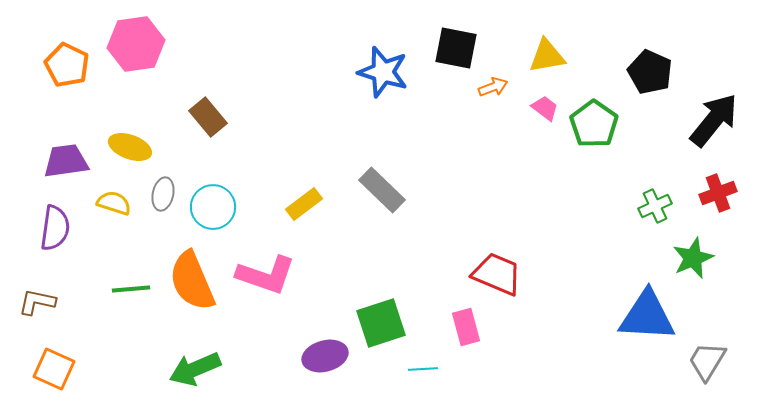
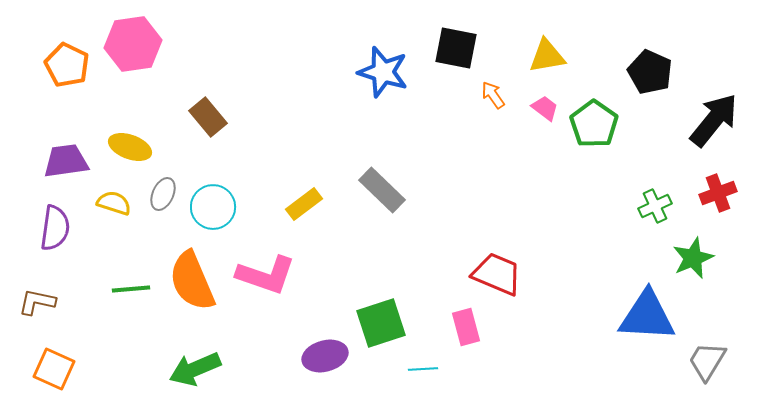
pink hexagon: moved 3 px left
orange arrow: moved 8 px down; rotated 104 degrees counterclockwise
gray ellipse: rotated 12 degrees clockwise
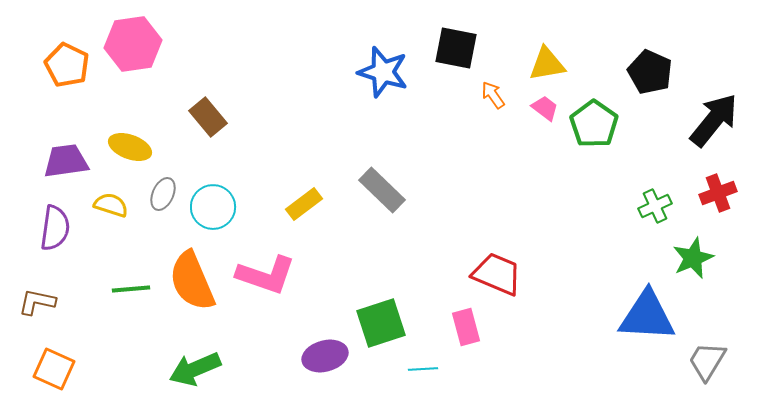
yellow triangle: moved 8 px down
yellow semicircle: moved 3 px left, 2 px down
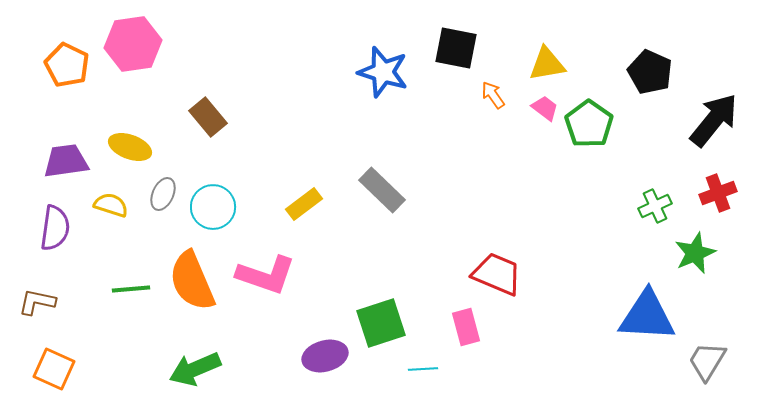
green pentagon: moved 5 px left
green star: moved 2 px right, 5 px up
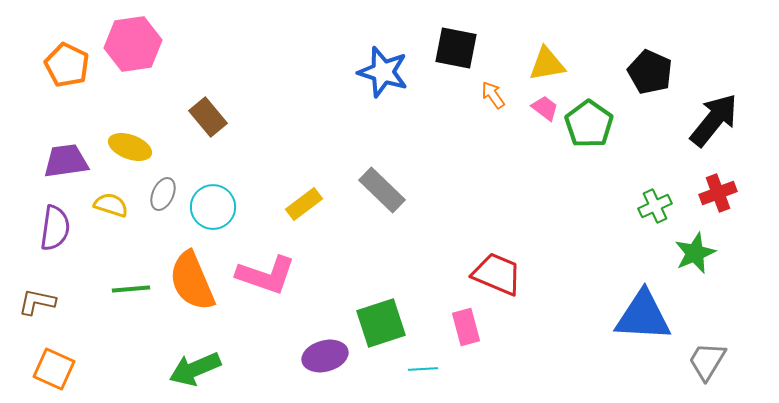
blue triangle: moved 4 px left
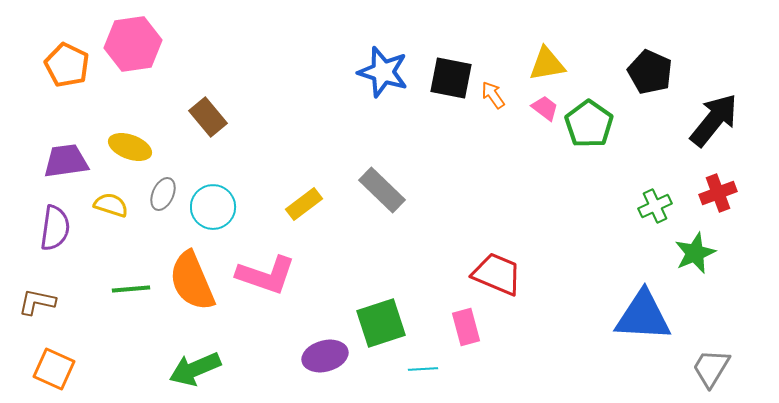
black square: moved 5 px left, 30 px down
gray trapezoid: moved 4 px right, 7 px down
